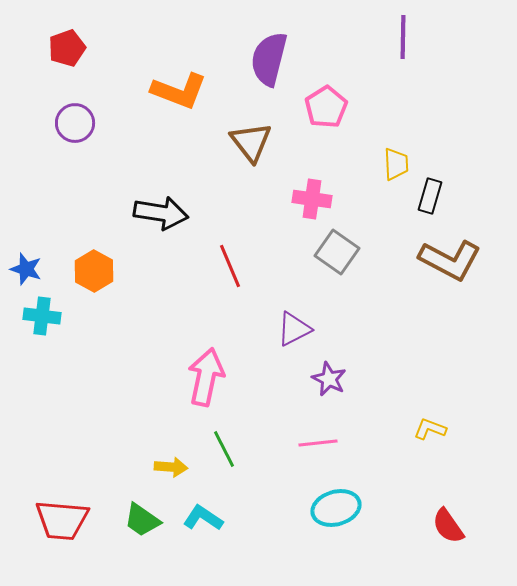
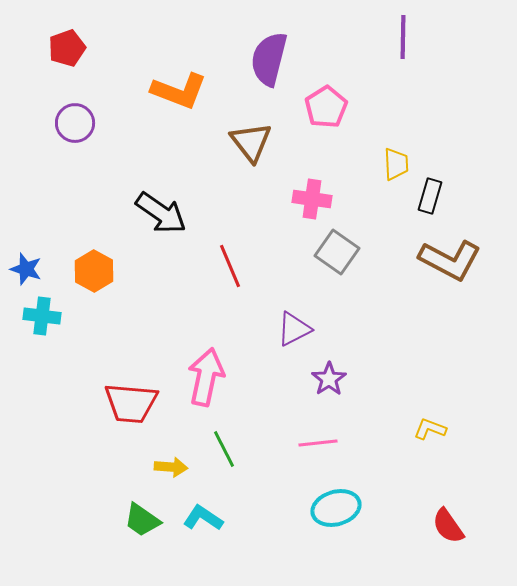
black arrow: rotated 26 degrees clockwise
purple star: rotated 12 degrees clockwise
red trapezoid: moved 69 px right, 117 px up
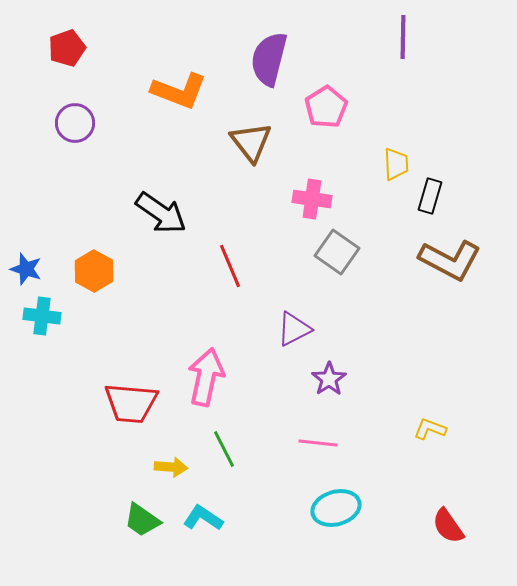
pink line: rotated 12 degrees clockwise
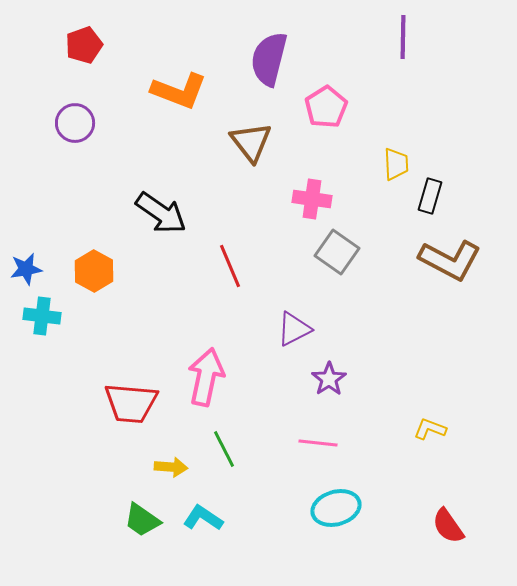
red pentagon: moved 17 px right, 3 px up
blue star: rotated 28 degrees counterclockwise
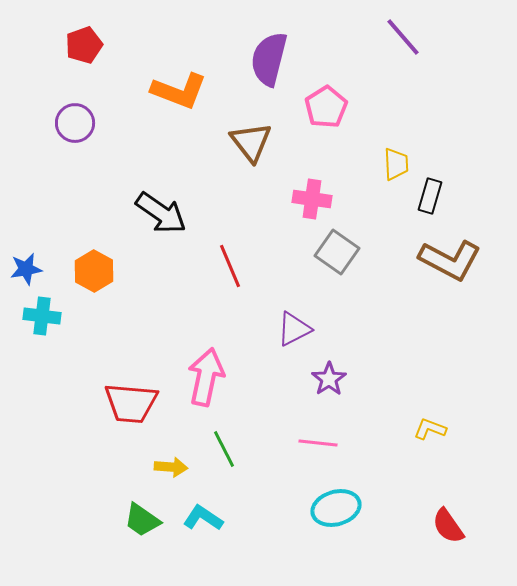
purple line: rotated 42 degrees counterclockwise
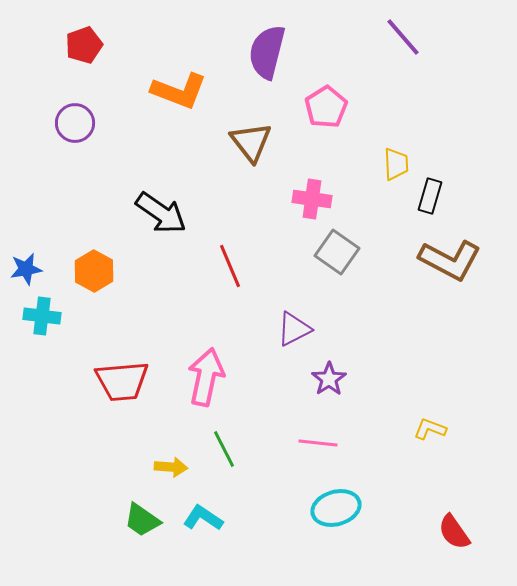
purple semicircle: moved 2 px left, 7 px up
red trapezoid: moved 9 px left, 22 px up; rotated 10 degrees counterclockwise
red semicircle: moved 6 px right, 6 px down
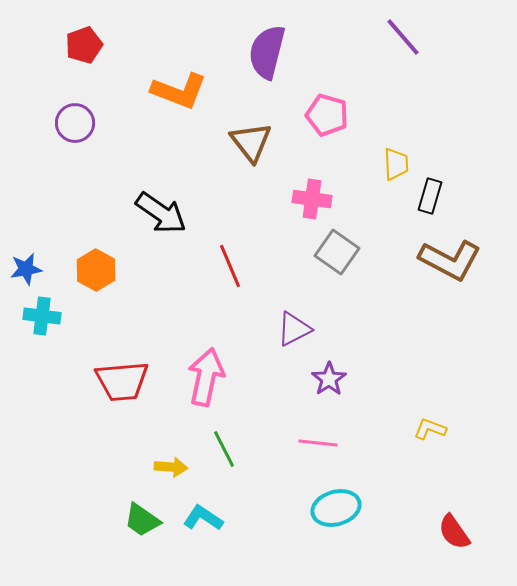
pink pentagon: moved 1 px right, 8 px down; rotated 24 degrees counterclockwise
orange hexagon: moved 2 px right, 1 px up
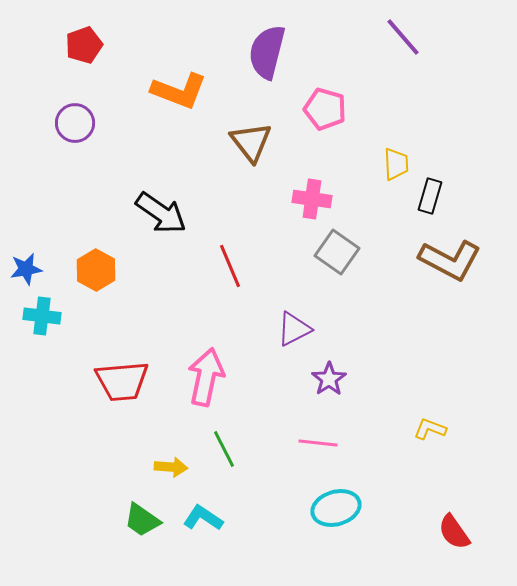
pink pentagon: moved 2 px left, 6 px up
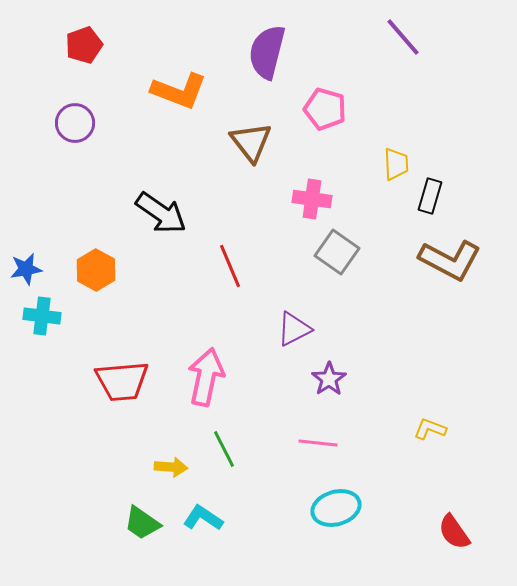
green trapezoid: moved 3 px down
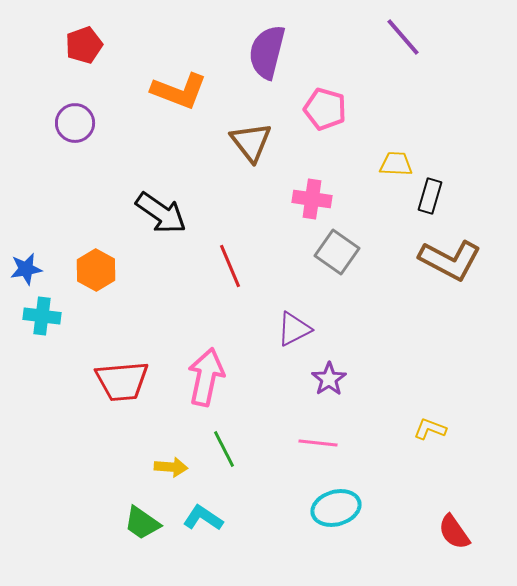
yellow trapezoid: rotated 84 degrees counterclockwise
